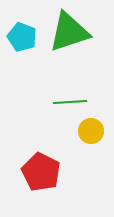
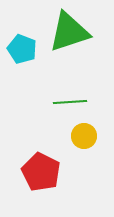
cyan pentagon: moved 12 px down
yellow circle: moved 7 px left, 5 px down
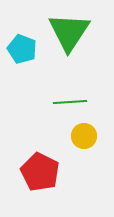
green triangle: rotated 39 degrees counterclockwise
red pentagon: moved 1 px left
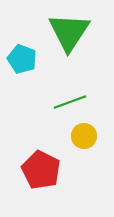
cyan pentagon: moved 10 px down
green line: rotated 16 degrees counterclockwise
red pentagon: moved 1 px right, 2 px up
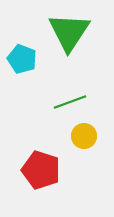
red pentagon: rotated 9 degrees counterclockwise
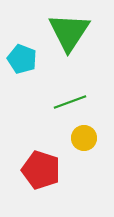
yellow circle: moved 2 px down
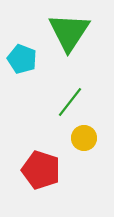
green line: rotated 32 degrees counterclockwise
